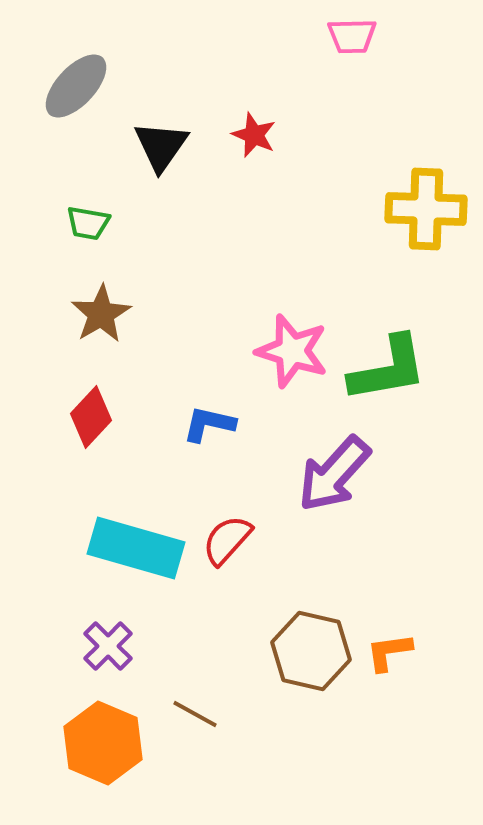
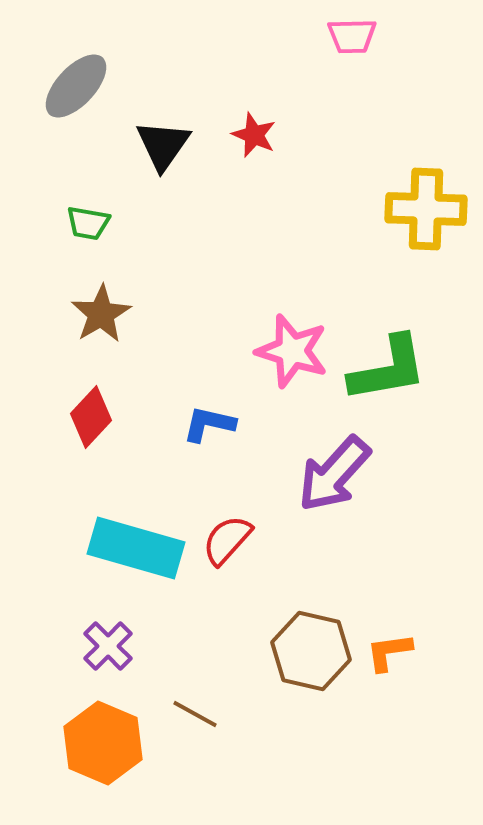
black triangle: moved 2 px right, 1 px up
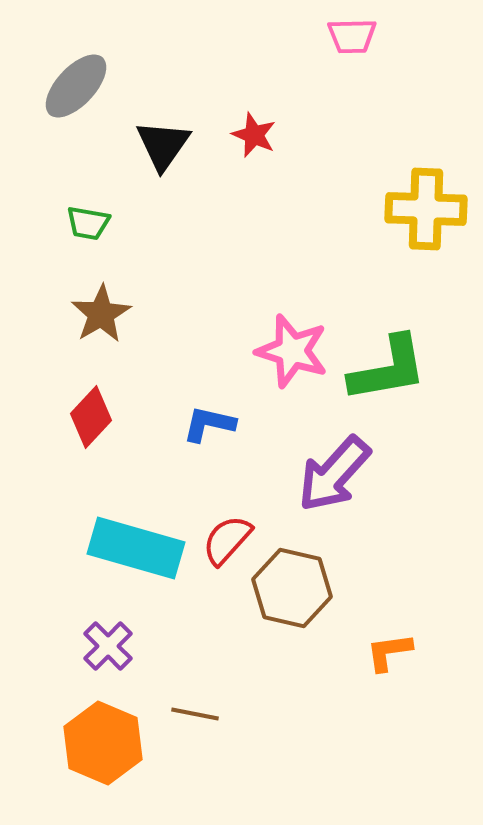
brown hexagon: moved 19 px left, 63 px up
brown line: rotated 18 degrees counterclockwise
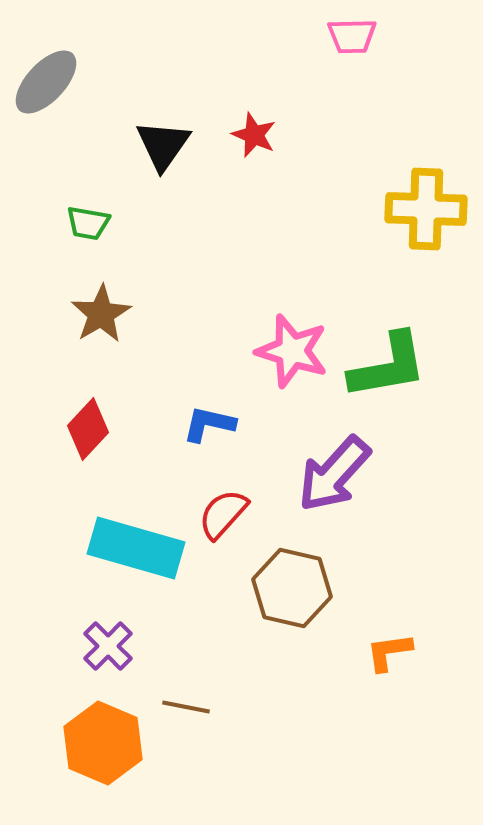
gray ellipse: moved 30 px left, 4 px up
green L-shape: moved 3 px up
red diamond: moved 3 px left, 12 px down
red semicircle: moved 4 px left, 26 px up
brown line: moved 9 px left, 7 px up
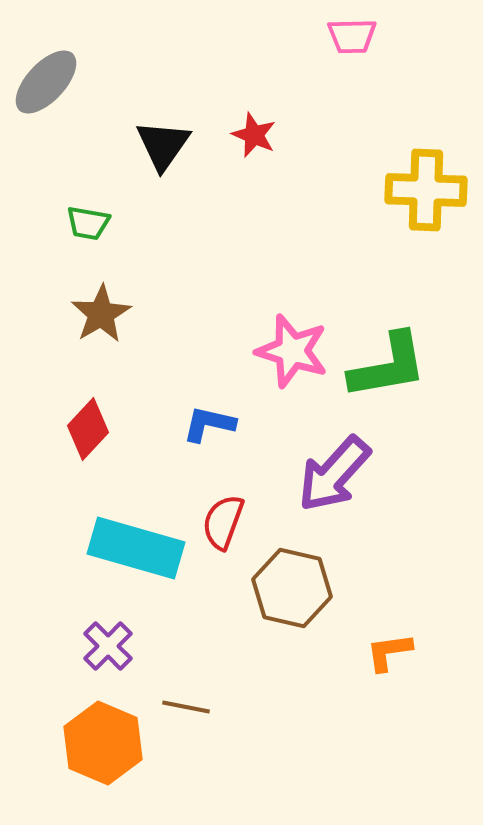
yellow cross: moved 19 px up
red semicircle: moved 8 px down; rotated 22 degrees counterclockwise
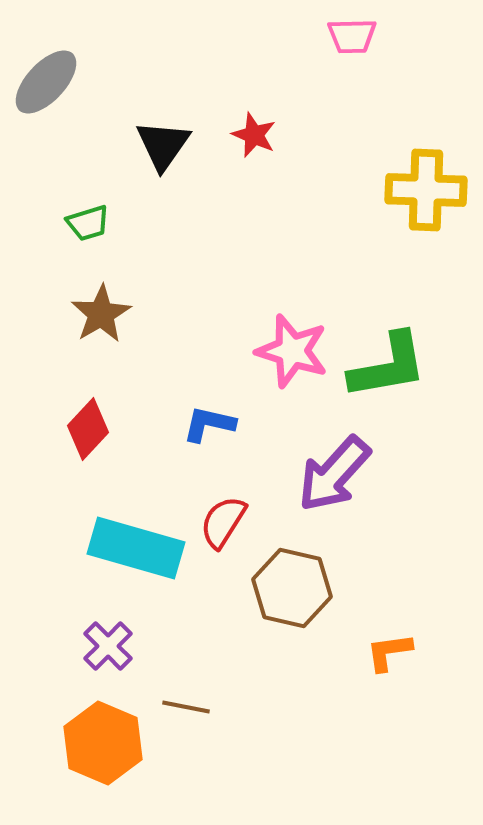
green trapezoid: rotated 27 degrees counterclockwise
red semicircle: rotated 12 degrees clockwise
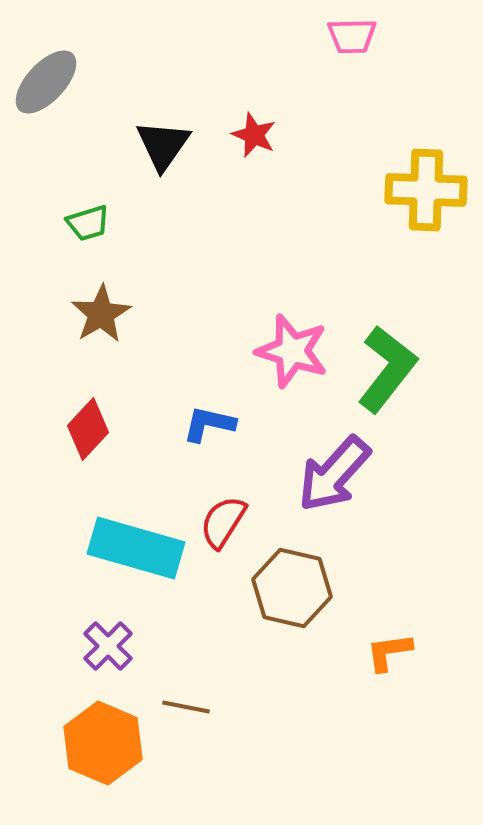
green L-shape: moved 1 px left, 3 px down; rotated 42 degrees counterclockwise
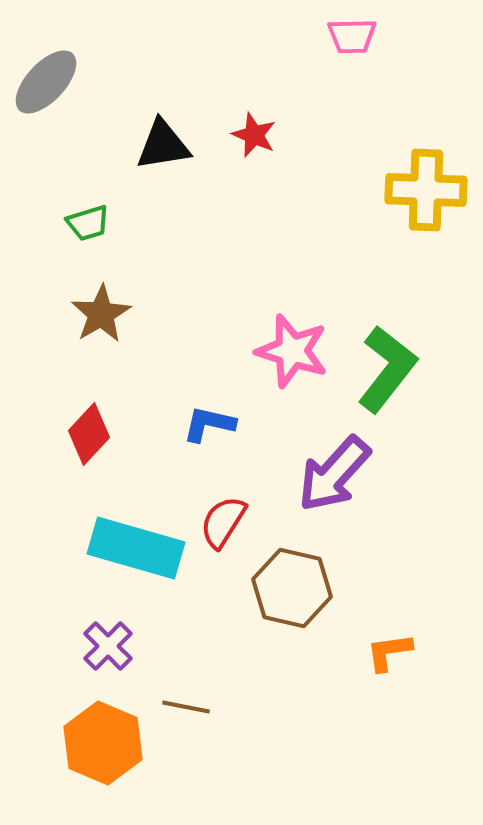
black triangle: rotated 46 degrees clockwise
red diamond: moved 1 px right, 5 px down
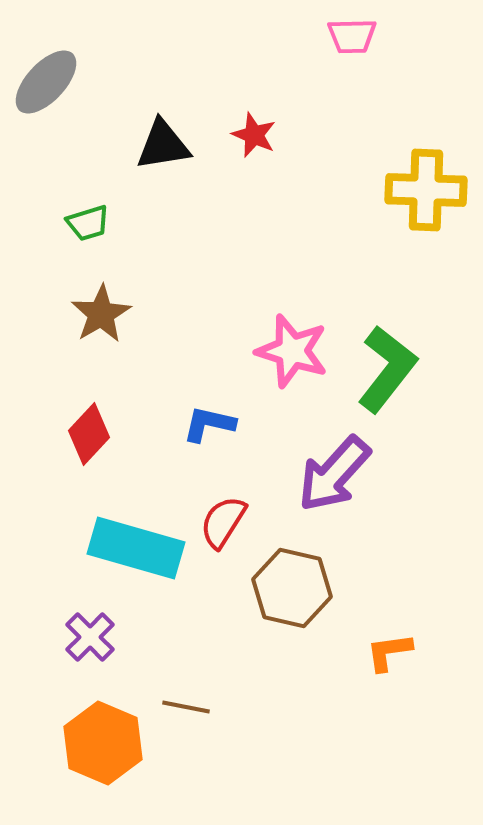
purple cross: moved 18 px left, 9 px up
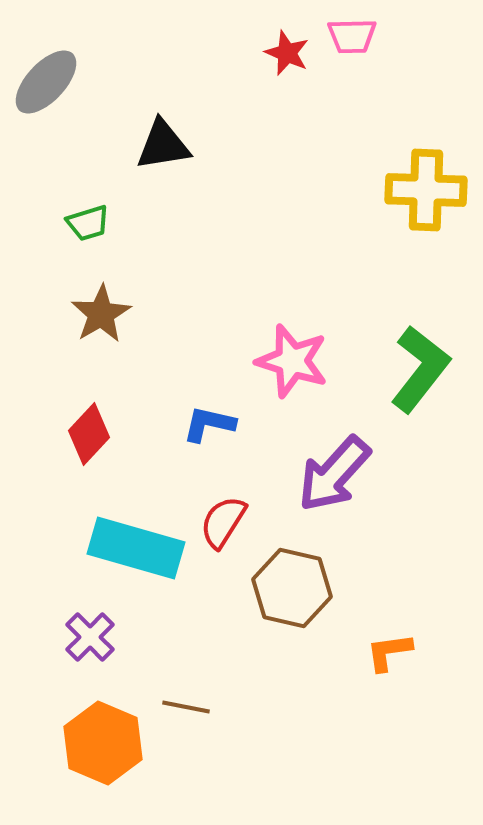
red star: moved 33 px right, 82 px up
pink star: moved 10 px down
green L-shape: moved 33 px right
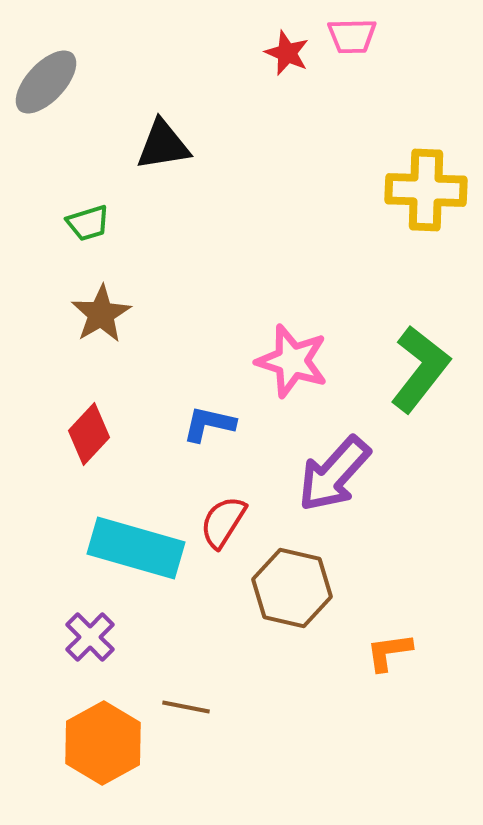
orange hexagon: rotated 8 degrees clockwise
